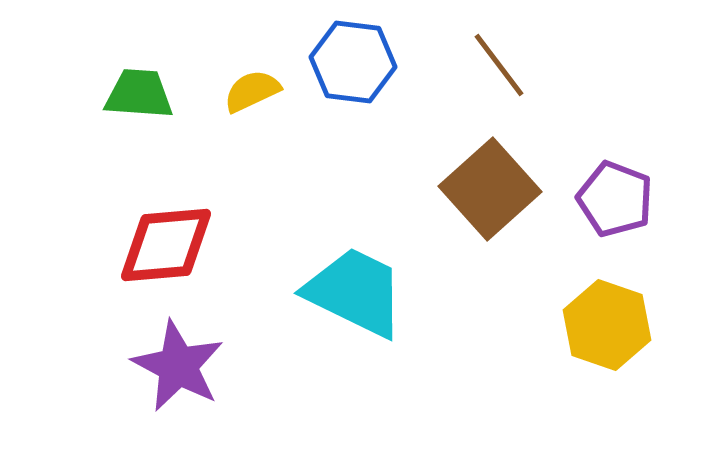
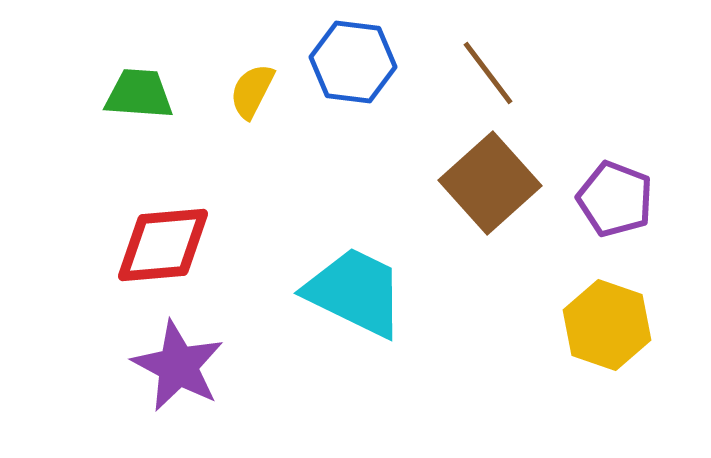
brown line: moved 11 px left, 8 px down
yellow semicircle: rotated 38 degrees counterclockwise
brown square: moved 6 px up
red diamond: moved 3 px left
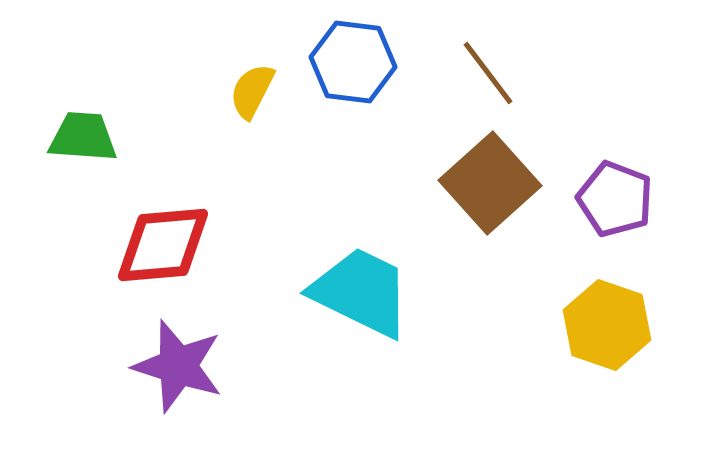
green trapezoid: moved 56 px left, 43 px down
cyan trapezoid: moved 6 px right
purple star: rotated 10 degrees counterclockwise
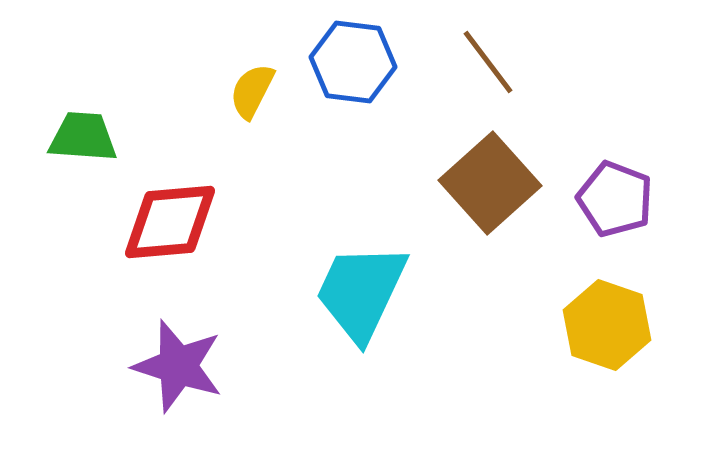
brown line: moved 11 px up
red diamond: moved 7 px right, 23 px up
cyan trapezoid: rotated 91 degrees counterclockwise
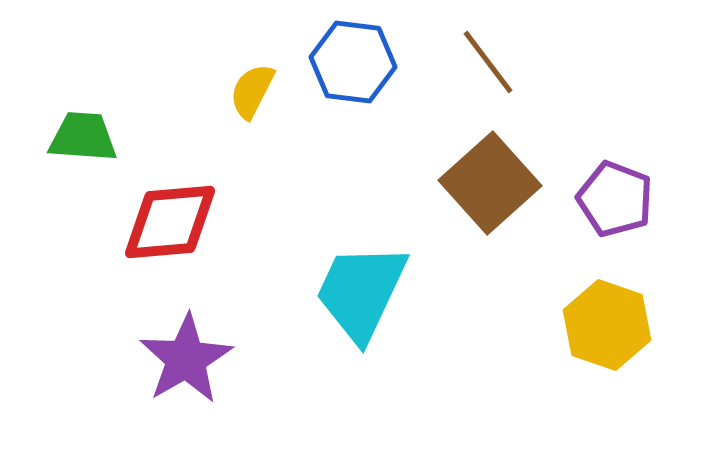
purple star: moved 8 px right, 7 px up; rotated 24 degrees clockwise
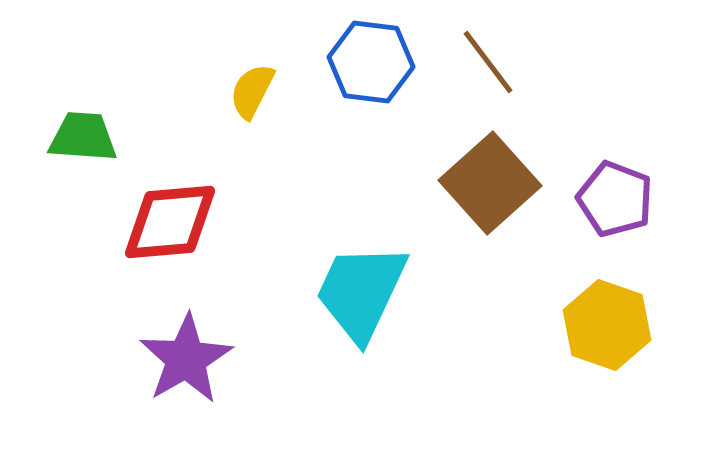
blue hexagon: moved 18 px right
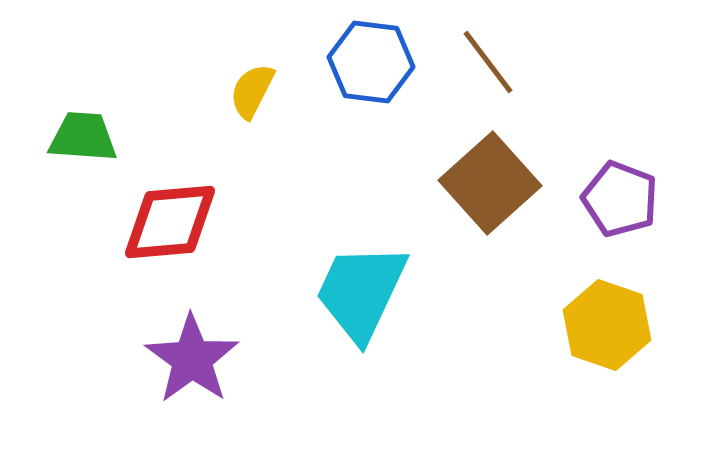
purple pentagon: moved 5 px right
purple star: moved 6 px right; rotated 6 degrees counterclockwise
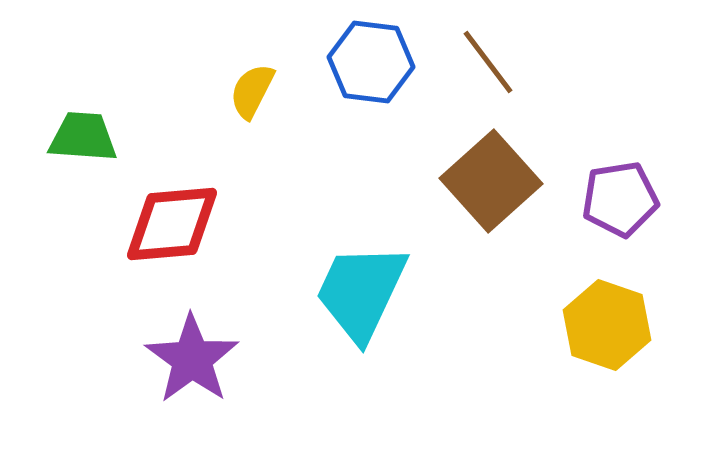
brown square: moved 1 px right, 2 px up
purple pentagon: rotated 30 degrees counterclockwise
red diamond: moved 2 px right, 2 px down
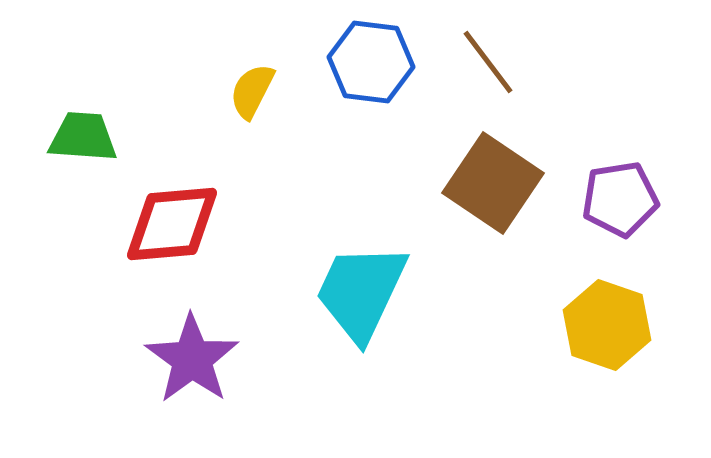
brown square: moved 2 px right, 2 px down; rotated 14 degrees counterclockwise
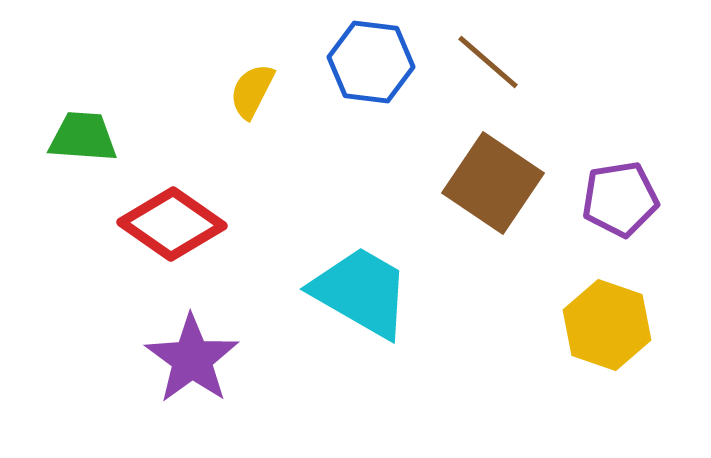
brown line: rotated 12 degrees counterclockwise
red diamond: rotated 40 degrees clockwise
cyan trapezoid: rotated 95 degrees clockwise
